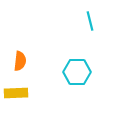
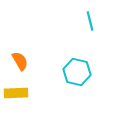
orange semicircle: rotated 36 degrees counterclockwise
cyan hexagon: rotated 12 degrees clockwise
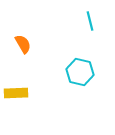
orange semicircle: moved 3 px right, 17 px up
cyan hexagon: moved 3 px right
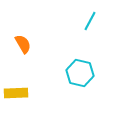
cyan line: rotated 42 degrees clockwise
cyan hexagon: moved 1 px down
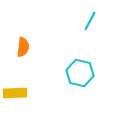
orange semicircle: moved 3 px down; rotated 36 degrees clockwise
yellow rectangle: moved 1 px left
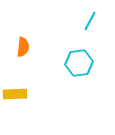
cyan hexagon: moved 1 px left, 10 px up; rotated 20 degrees counterclockwise
yellow rectangle: moved 1 px down
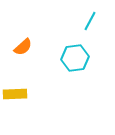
orange semicircle: rotated 42 degrees clockwise
cyan hexagon: moved 4 px left, 5 px up
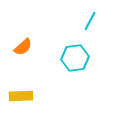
yellow rectangle: moved 6 px right, 2 px down
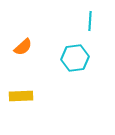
cyan line: rotated 24 degrees counterclockwise
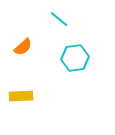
cyan line: moved 31 px left, 2 px up; rotated 54 degrees counterclockwise
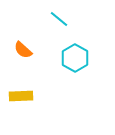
orange semicircle: moved 3 px down; rotated 84 degrees clockwise
cyan hexagon: rotated 24 degrees counterclockwise
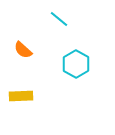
cyan hexagon: moved 1 px right, 6 px down
